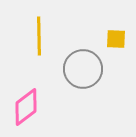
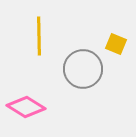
yellow square: moved 5 px down; rotated 20 degrees clockwise
pink diamond: rotated 69 degrees clockwise
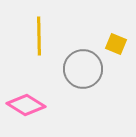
pink diamond: moved 2 px up
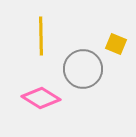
yellow line: moved 2 px right
pink diamond: moved 15 px right, 7 px up
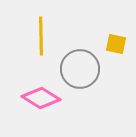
yellow square: rotated 10 degrees counterclockwise
gray circle: moved 3 px left
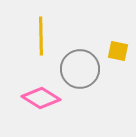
yellow square: moved 2 px right, 7 px down
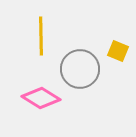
yellow square: rotated 10 degrees clockwise
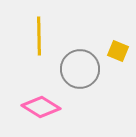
yellow line: moved 2 px left
pink diamond: moved 9 px down
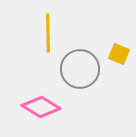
yellow line: moved 9 px right, 3 px up
yellow square: moved 1 px right, 3 px down
